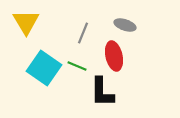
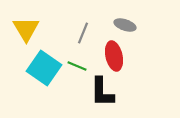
yellow triangle: moved 7 px down
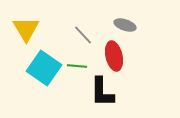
gray line: moved 2 px down; rotated 65 degrees counterclockwise
green line: rotated 18 degrees counterclockwise
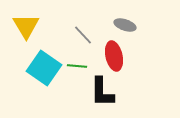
yellow triangle: moved 3 px up
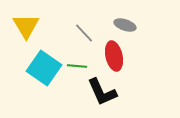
gray line: moved 1 px right, 2 px up
black L-shape: rotated 24 degrees counterclockwise
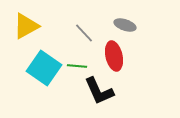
yellow triangle: rotated 32 degrees clockwise
black L-shape: moved 3 px left, 1 px up
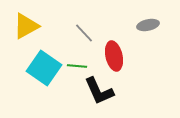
gray ellipse: moved 23 px right; rotated 30 degrees counterclockwise
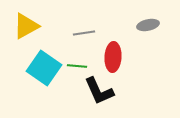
gray line: rotated 55 degrees counterclockwise
red ellipse: moved 1 px left, 1 px down; rotated 16 degrees clockwise
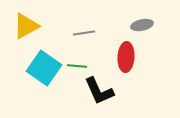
gray ellipse: moved 6 px left
red ellipse: moved 13 px right
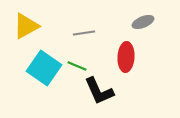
gray ellipse: moved 1 px right, 3 px up; rotated 10 degrees counterclockwise
green line: rotated 18 degrees clockwise
